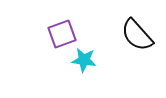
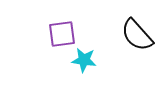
purple square: rotated 12 degrees clockwise
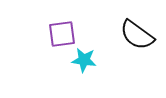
black semicircle: rotated 12 degrees counterclockwise
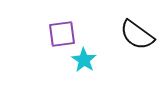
cyan star: rotated 25 degrees clockwise
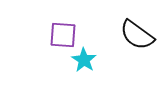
purple square: moved 1 px right, 1 px down; rotated 12 degrees clockwise
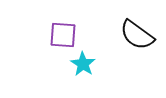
cyan star: moved 1 px left, 4 px down
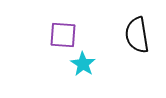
black semicircle: rotated 45 degrees clockwise
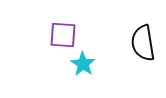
black semicircle: moved 6 px right, 8 px down
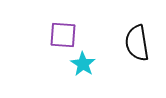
black semicircle: moved 6 px left
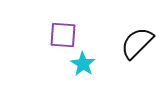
black semicircle: rotated 54 degrees clockwise
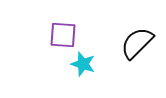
cyan star: rotated 15 degrees counterclockwise
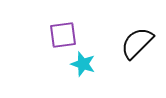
purple square: rotated 12 degrees counterclockwise
